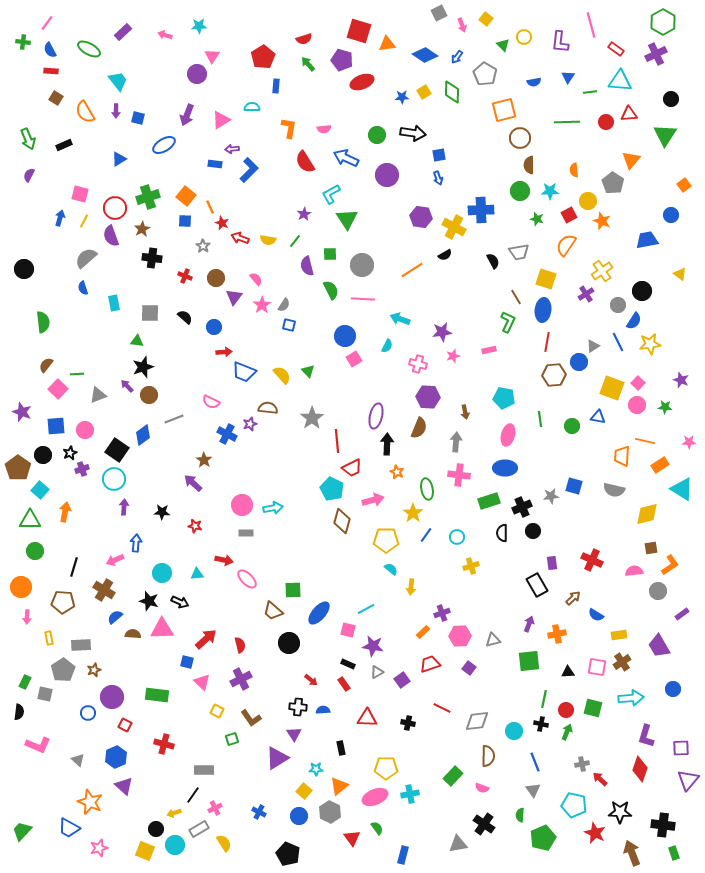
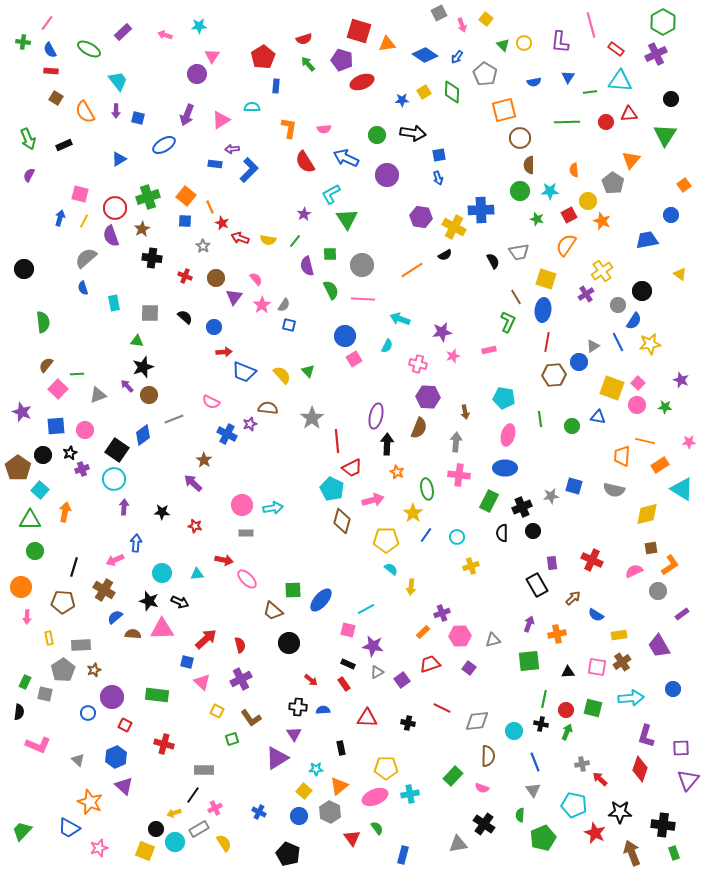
yellow circle at (524, 37): moved 6 px down
blue star at (402, 97): moved 3 px down
green rectangle at (489, 501): rotated 45 degrees counterclockwise
pink semicircle at (634, 571): rotated 18 degrees counterclockwise
blue ellipse at (319, 613): moved 2 px right, 13 px up
cyan circle at (175, 845): moved 3 px up
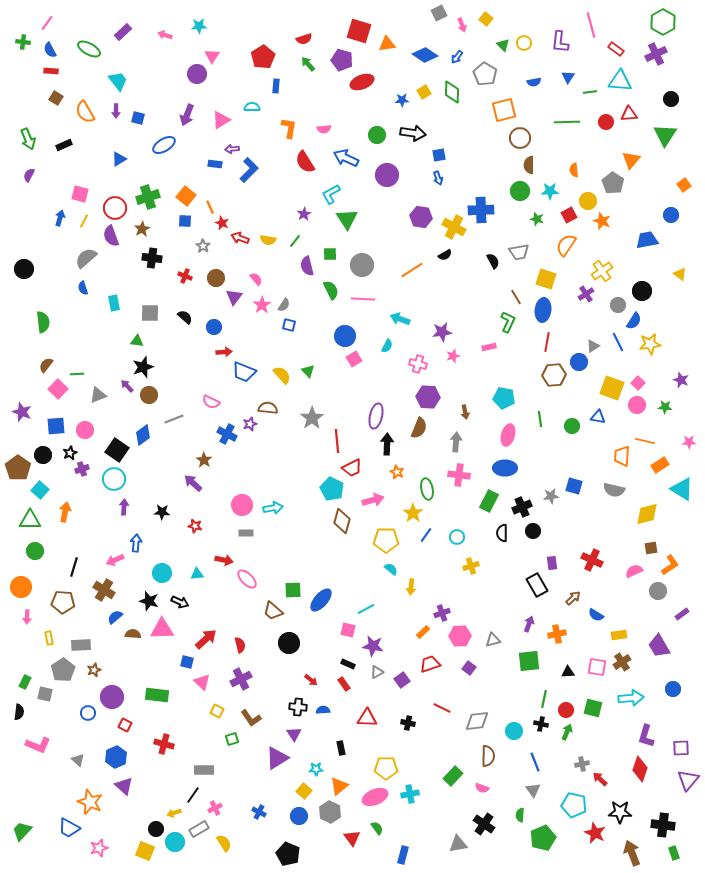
pink rectangle at (489, 350): moved 3 px up
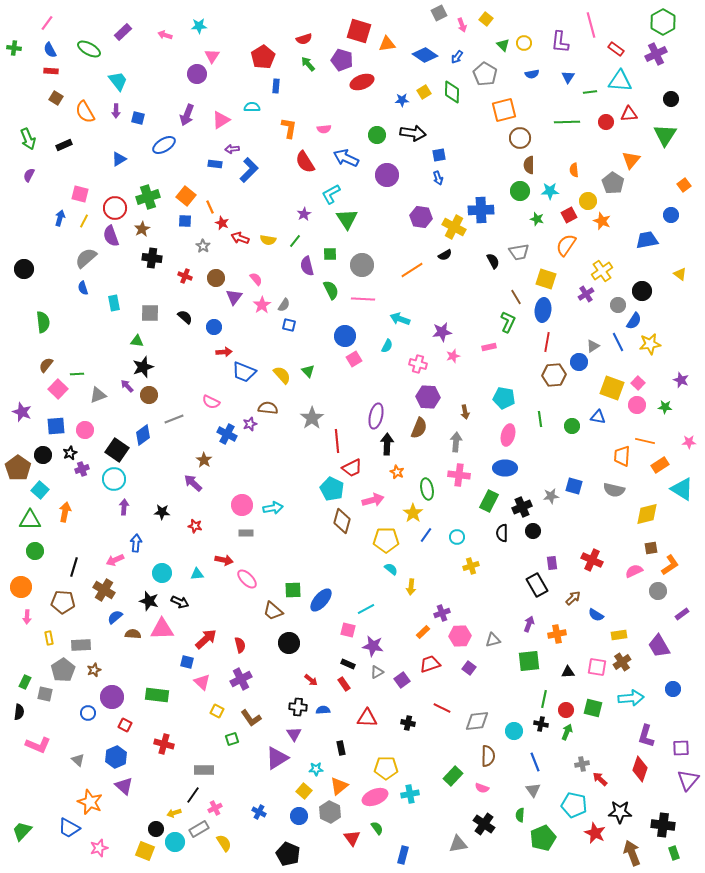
green cross at (23, 42): moved 9 px left, 6 px down
blue semicircle at (534, 82): moved 2 px left, 8 px up
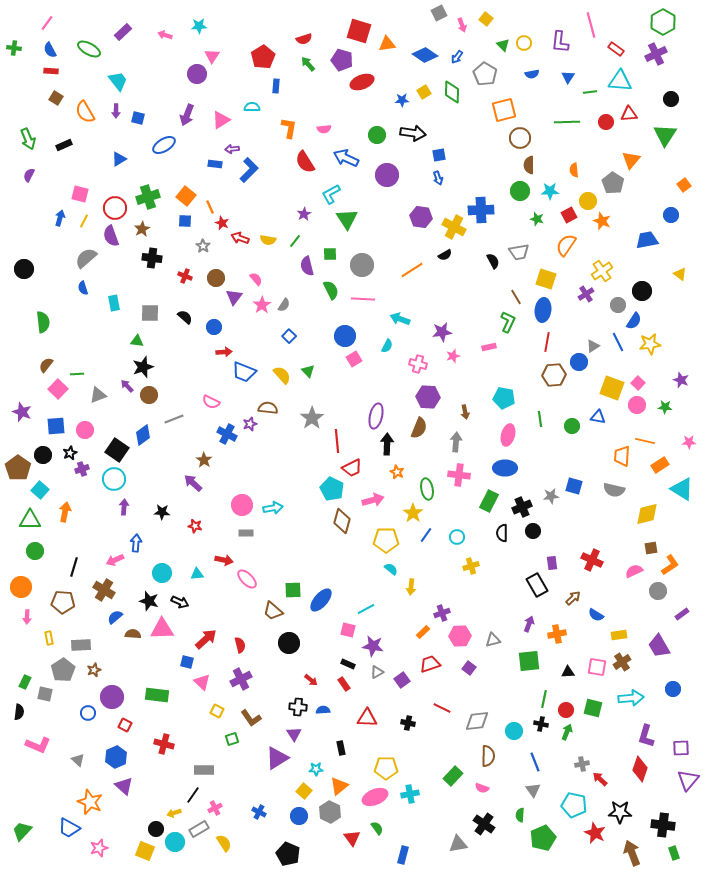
blue square at (289, 325): moved 11 px down; rotated 32 degrees clockwise
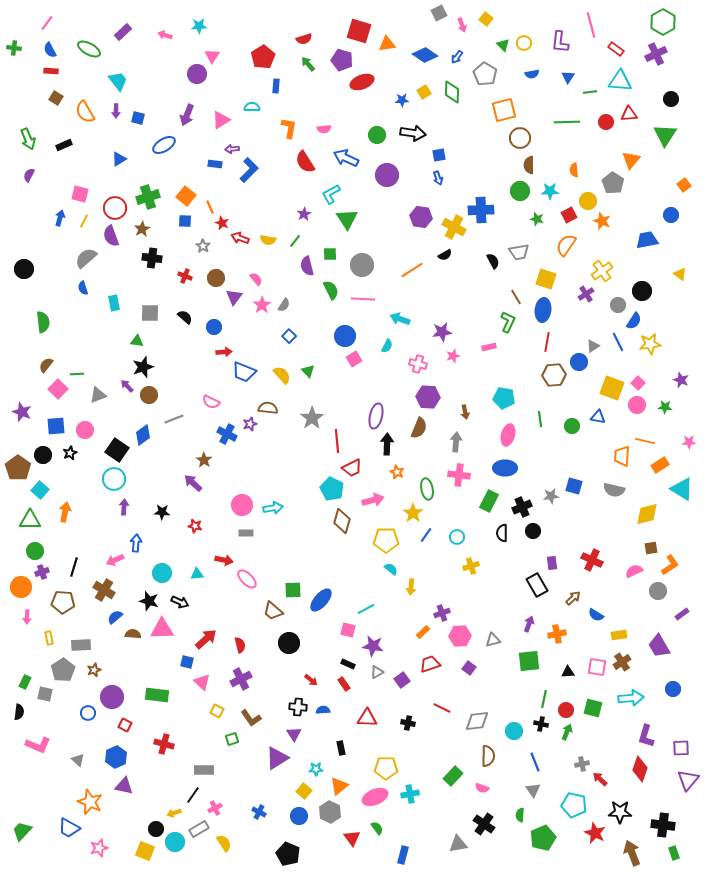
purple cross at (82, 469): moved 40 px left, 103 px down
purple triangle at (124, 786): rotated 30 degrees counterclockwise
